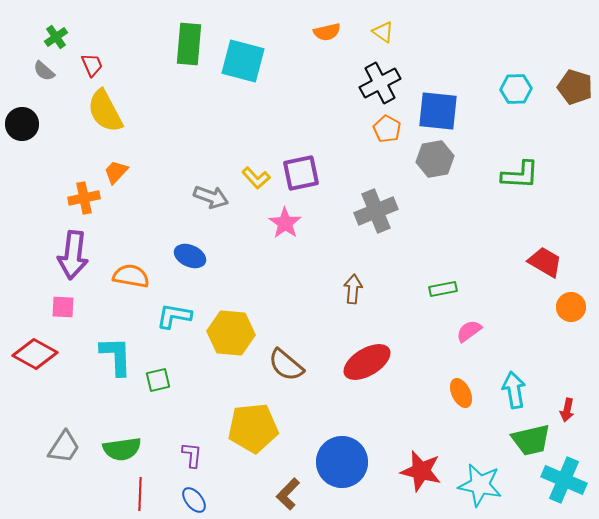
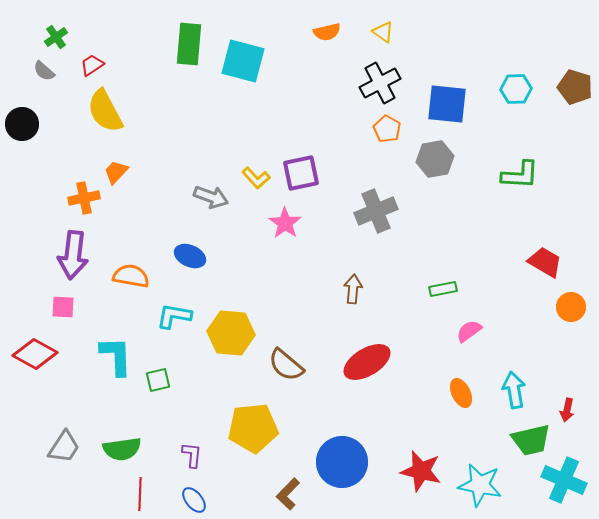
red trapezoid at (92, 65): rotated 100 degrees counterclockwise
blue square at (438, 111): moved 9 px right, 7 px up
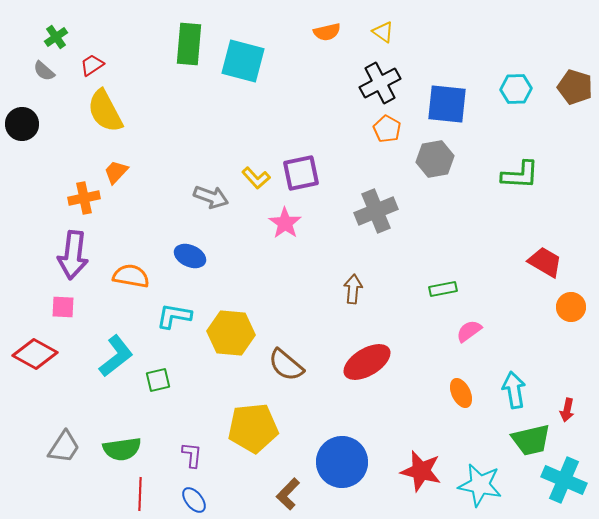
cyan L-shape at (116, 356): rotated 54 degrees clockwise
